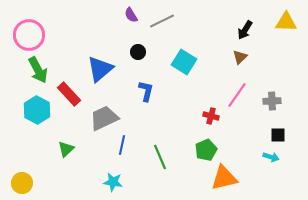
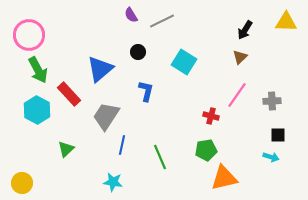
gray trapezoid: moved 2 px right, 2 px up; rotated 32 degrees counterclockwise
green pentagon: rotated 15 degrees clockwise
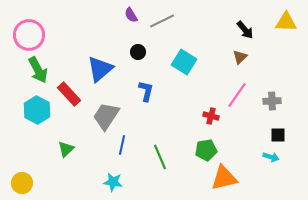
black arrow: rotated 72 degrees counterclockwise
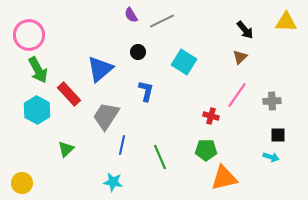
green pentagon: rotated 10 degrees clockwise
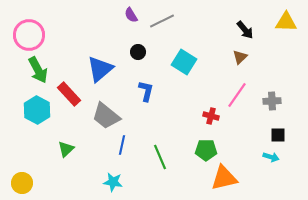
gray trapezoid: rotated 84 degrees counterclockwise
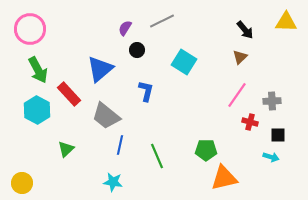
purple semicircle: moved 6 px left, 13 px down; rotated 63 degrees clockwise
pink circle: moved 1 px right, 6 px up
black circle: moved 1 px left, 2 px up
red cross: moved 39 px right, 6 px down
blue line: moved 2 px left
green line: moved 3 px left, 1 px up
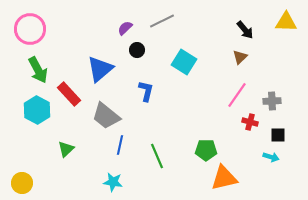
purple semicircle: rotated 14 degrees clockwise
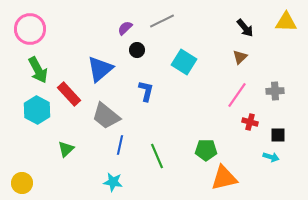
black arrow: moved 2 px up
gray cross: moved 3 px right, 10 px up
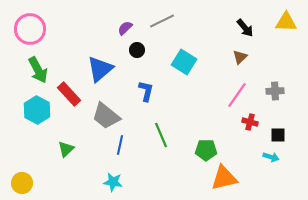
green line: moved 4 px right, 21 px up
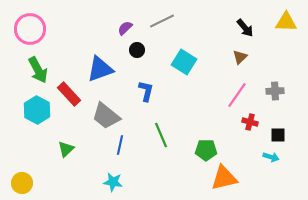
blue triangle: rotated 20 degrees clockwise
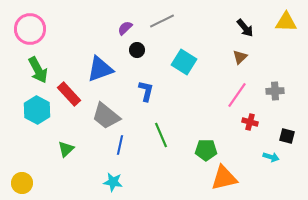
black square: moved 9 px right, 1 px down; rotated 14 degrees clockwise
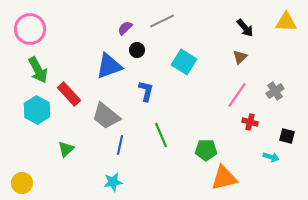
blue triangle: moved 9 px right, 3 px up
gray cross: rotated 30 degrees counterclockwise
cyan star: rotated 18 degrees counterclockwise
